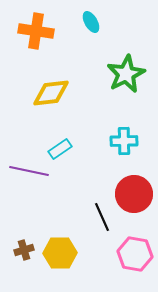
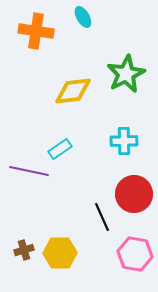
cyan ellipse: moved 8 px left, 5 px up
yellow diamond: moved 22 px right, 2 px up
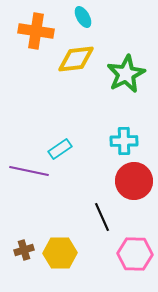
yellow diamond: moved 3 px right, 32 px up
red circle: moved 13 px up
pink hexagon: rotated 8 degrees counterclockwise
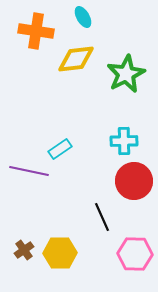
brown cross: rotated 18 degrees counterclockwise
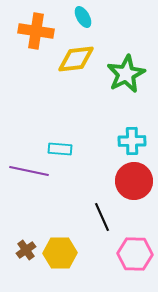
cyan cross: moved 8 px right
cyan rectangle: rotated 40 degrees clockwise
brown cross: moved 2 px right
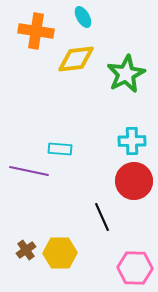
pink hexagon: moved 14 px down
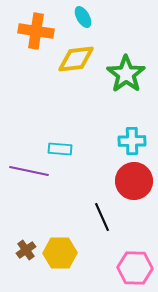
green star: rotated 9 degrees counterclockwise
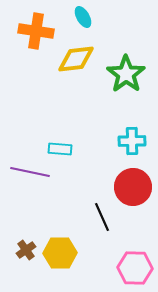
purple line: moved 1 px right, 1 px down
red circle: moved 1 px left, 6 px down
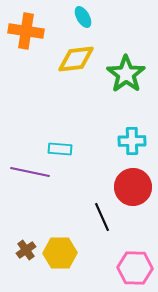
orange cross: moved 10 px left
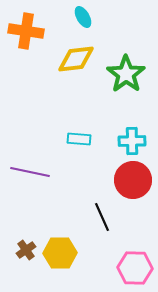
cyan rectangle: moved 19 px right, 10 px up
red circle: moved 7 px up
